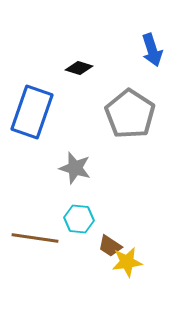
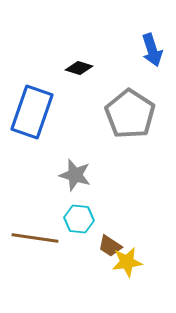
gray star: moved 7 px down
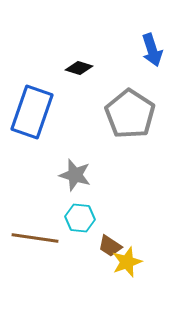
cyan hexagon: moved 1 px right, 1 px up
yellow star: rotated 12 degrees counterclockwise
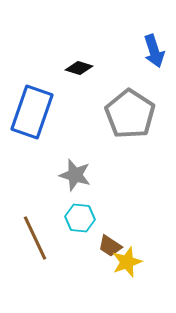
blue arrow: moved 2 px right, 1 px down
brown line: rotated 57 degrees clockwise
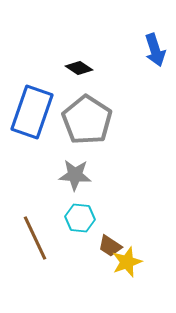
blue arrow: moved 1 px right, 1 px up
black diamond: rotated 16 degrees clockwise
gray pentagon: moved 43 px left, 6 px down
gray star: rotated 12 degrees counterclockwise
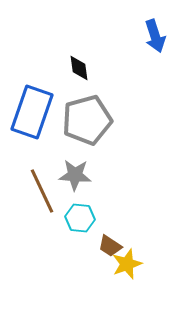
blue arrow: moved 14 px up
black diamond: rotated 48 degrees clockwise
gray pentagon: rotated 24 degrees clockwise
brown line: moved 7 px right, 47 px up
yellow star: moved 2 px down
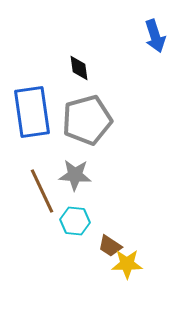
blue rectangle: rotated 27 degrees counterclockwise
cyan hexagon: moved 5 px left, 3 px down
yellow star: rotated 20 degrees clockwise
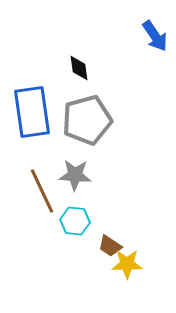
blue arrow: rotated 16 degrees counterclockwise
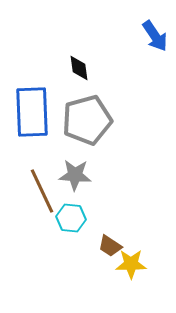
blue rectangle: rotated 6 degrees clockwise
cyan hexagon: moved 4 px left, 3 px up
yellow star: moved 4 px right
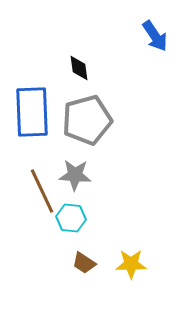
brown trapezoid: moved 26 px left, 17 px down
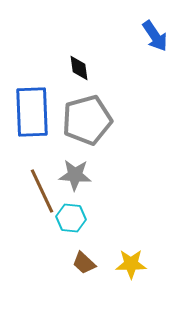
brown trapezoid: rotated 10 degrees clockwise
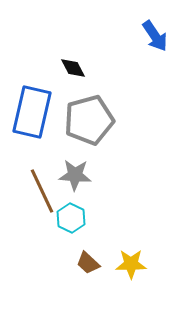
black diamond: moved 6 px left; rotated 20 degrees counterclockwise
blue rectangle: rotated 15 degrees clockwise
gray pentagon: moved 2 px right
cyan hexagon: rotated 20 degrees clockwise
brown trapezoid: moved 4 px right
